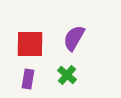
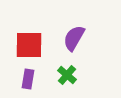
red square: moved 1 px left, 1 px down
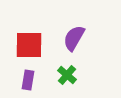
purple rectangle: moved 1 px down
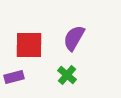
purple rectangle: moved 14 px left, 3 px up; rotated 66 degrees clockwise
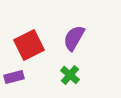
red square: rotated 28 degrees counterclockwise
green cross: moved 3 px right
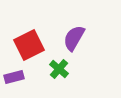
green cross: moved 11 px left, 6 px up
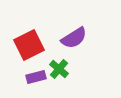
purple semicircle: rotated 152 degrees counterclockwise
purple rectangle: moved 22 px right
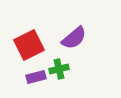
purple semicircle: rotated 8 degrees counterclockwise
green cross: rotated 36 degrees clockwise
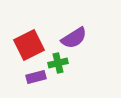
purple semicircle: rotated 8 degrees clockwise
green cross: moved 1 px left, 6 px up
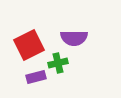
purple semicircle: rotated 32 degrees clockwise
